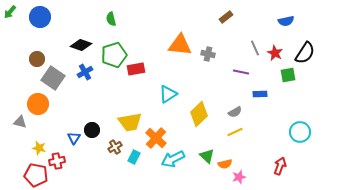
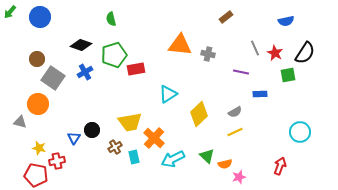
orange cross: moved 2 px left
cyan rectangle: rotated 40 degrees counterclockwise
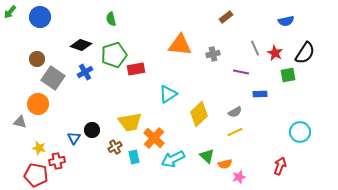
gray cross: moved 5 px right; rotated 24 degrees counterclockwise
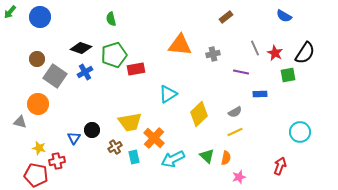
blue semicircle: moved 2 px left, 5 px up; rotated 42 degrees clockwise
black diamond: moved 3 px down
gray square: moved 2 px right, 2 px up
orange semicircle: moved 1 px right, 6 px up; rotated 64 degrees counterclockwise
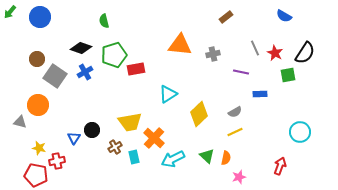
green semicircle: moved 7 px left, 2 px down
orange circle: moved 1 px down
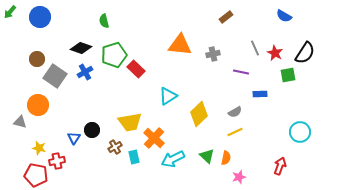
red rectangle: rotated 54 degrees clockwise
cyan triangle: moved 2 px down
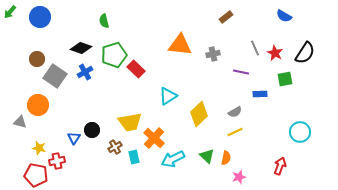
green square: moved 3 px left, 4 px down
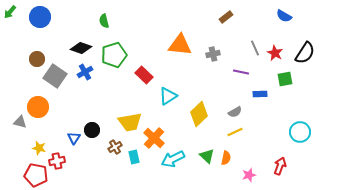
red rectangle: moved 8 px right, 6 px down
orange circle: moved 2 px down
pink star: moved 10 px right, 2 px up
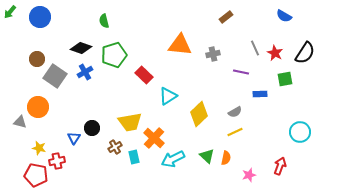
black circle: moved 2 px up
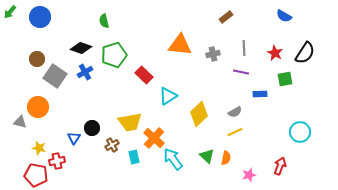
gray line: moved 11 px left; rotated 21 degrees clockwise
brown cross: moved 3 px left, 2 px up
cyan arrow: rotated 80 degrees clockwise
